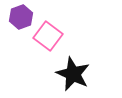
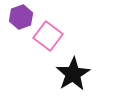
black star: rotated 16 degrees clockwise
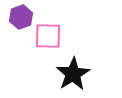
pink square: rotated 36 degrees counterclockwise
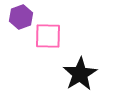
black star: moved 7 px right
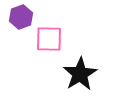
pink square: moved 1 px right, 3 px down
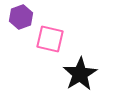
pink square: moved 1 px right; rotated 12 degrees clockwise
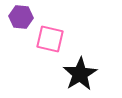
purple hexagon: rotated 25 degrees clockwise
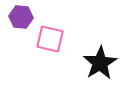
black star: moved 20 px right, 11 px up
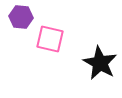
black star: rotated 12 degrees counterclockwise
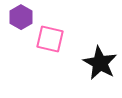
purple hexagon: rotated 25 degrees clockwise
